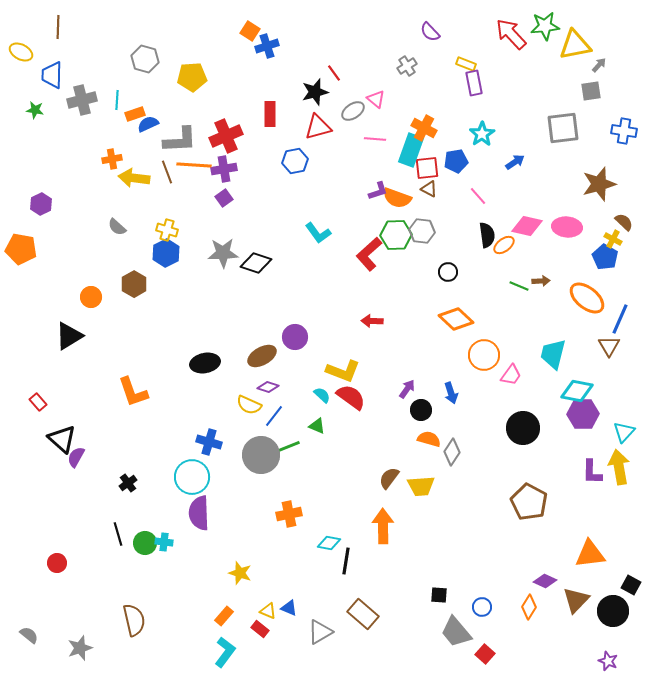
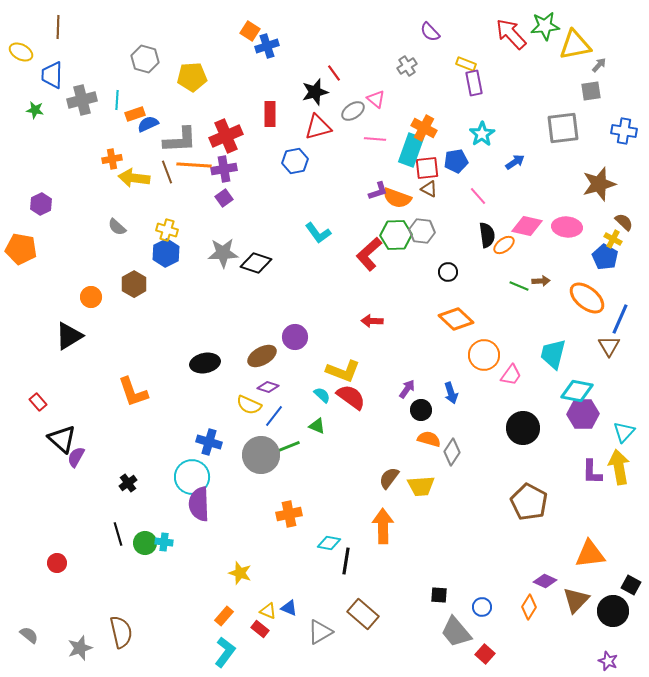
purple semicircle at (199, 513): moved 9 px up
brown semicircle at (134, 620): moved 13 px left, 12 px down
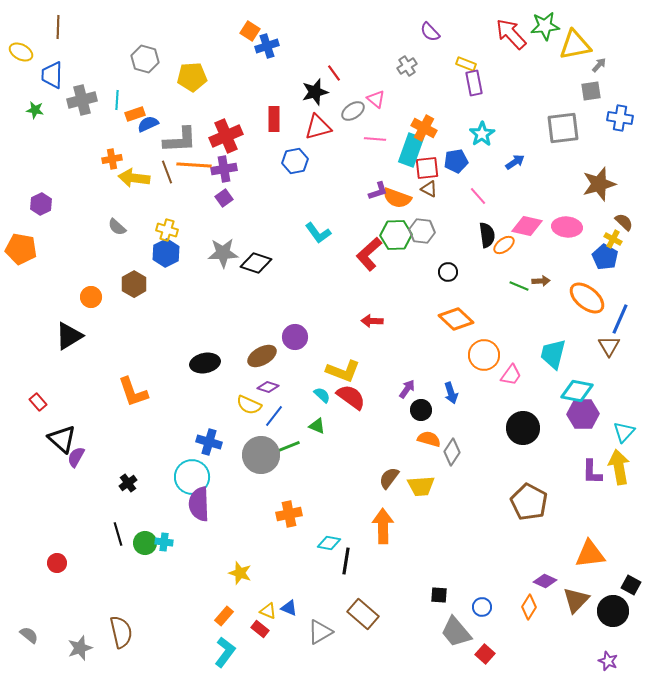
red rectangle at (270, 114): moved 4 px right, 5 px down
blue cross at (624, 131): moved 4 px left, 13 px up
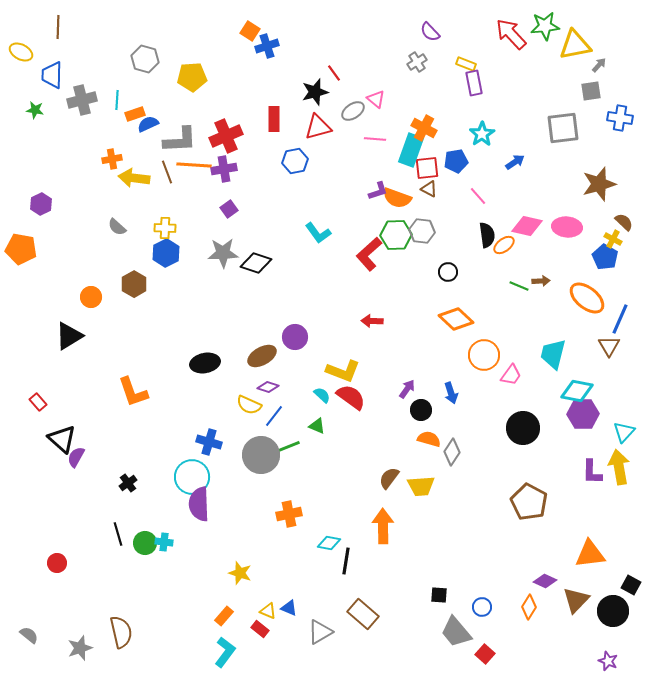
gray cross at (407, 66): moved 10 px right, 4 px up
purple square at (224, 198): moved 5 px right, 11 px down
yellow cross at (167, 230): moved 2 px left, 2 px up; rotated 15 degrees counterclockwise
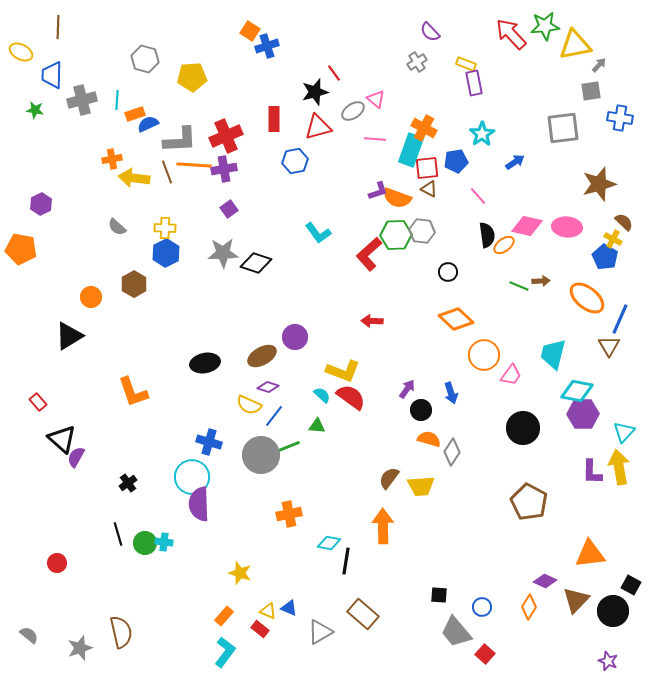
green triangle at (317, 426): rotated 18 degrees counterclockwise
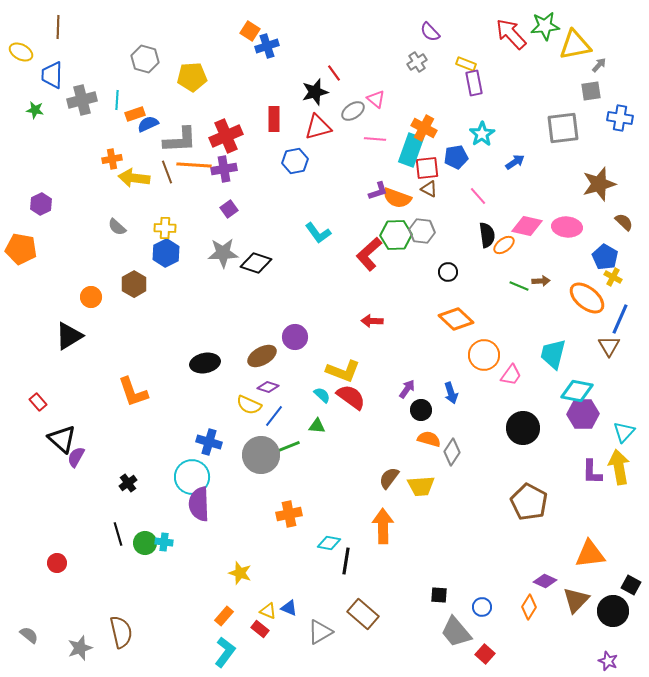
blue pentagon at (456, 161): moved 4 px up
yellow cross at (613, 239): moved 38 px down
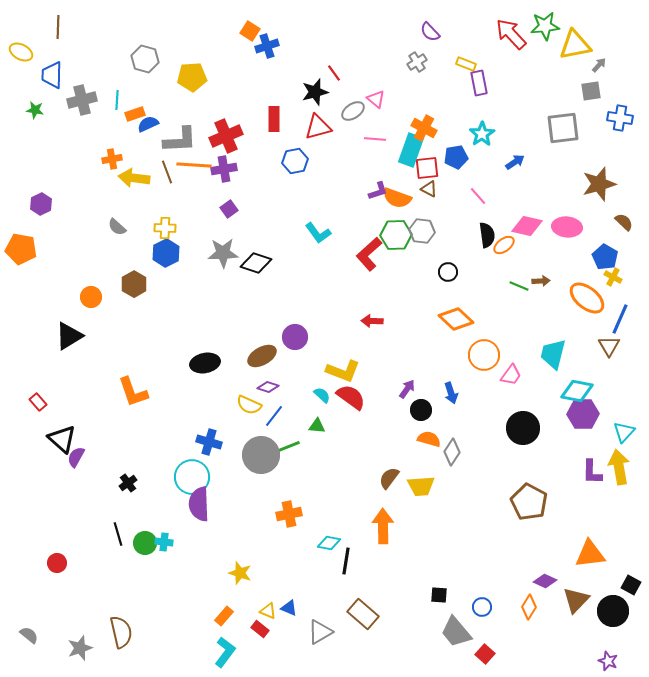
purple rectangle at (474, 83): moved 5 px right
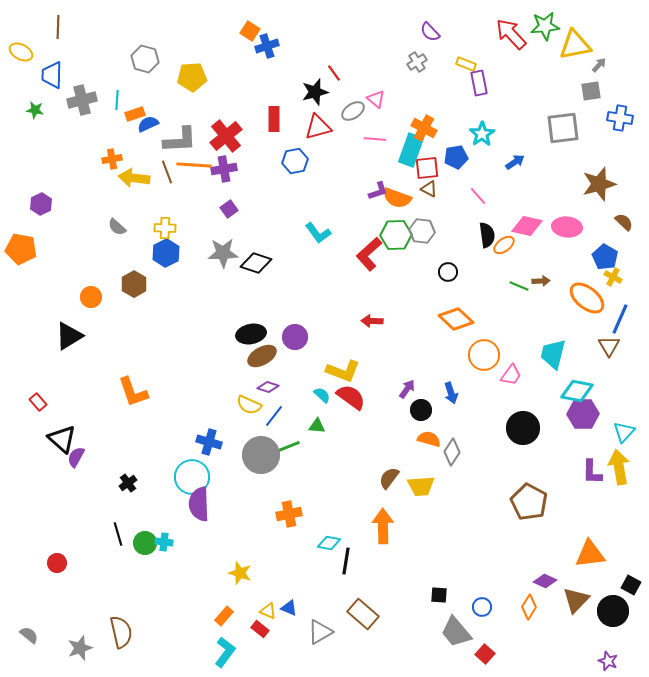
red cross at (226, 136): rotated 16 degrees counterclockwise
black ellipse at (205, 363): moved 46 px right, 29 px up
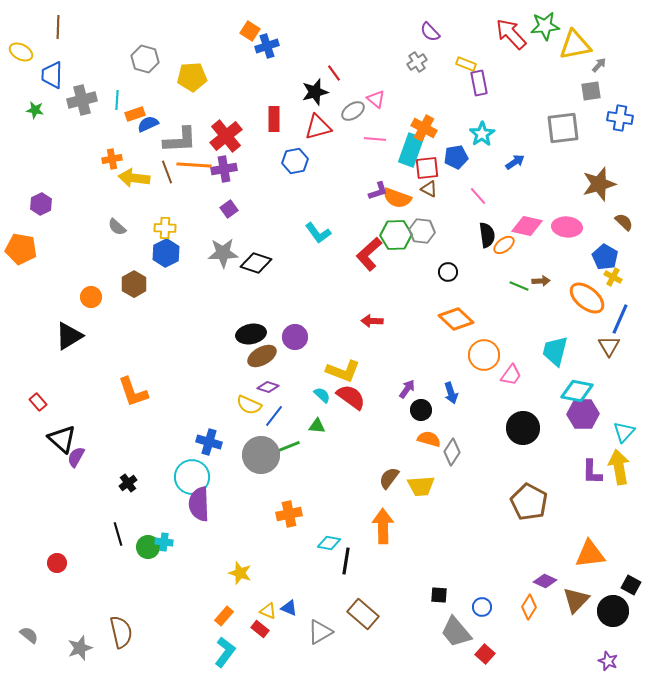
cyan trapezoid at (553, 354): moved 2 px right, 3 px up
green circle at (145, 543): moved 3 px right, 4 px down
